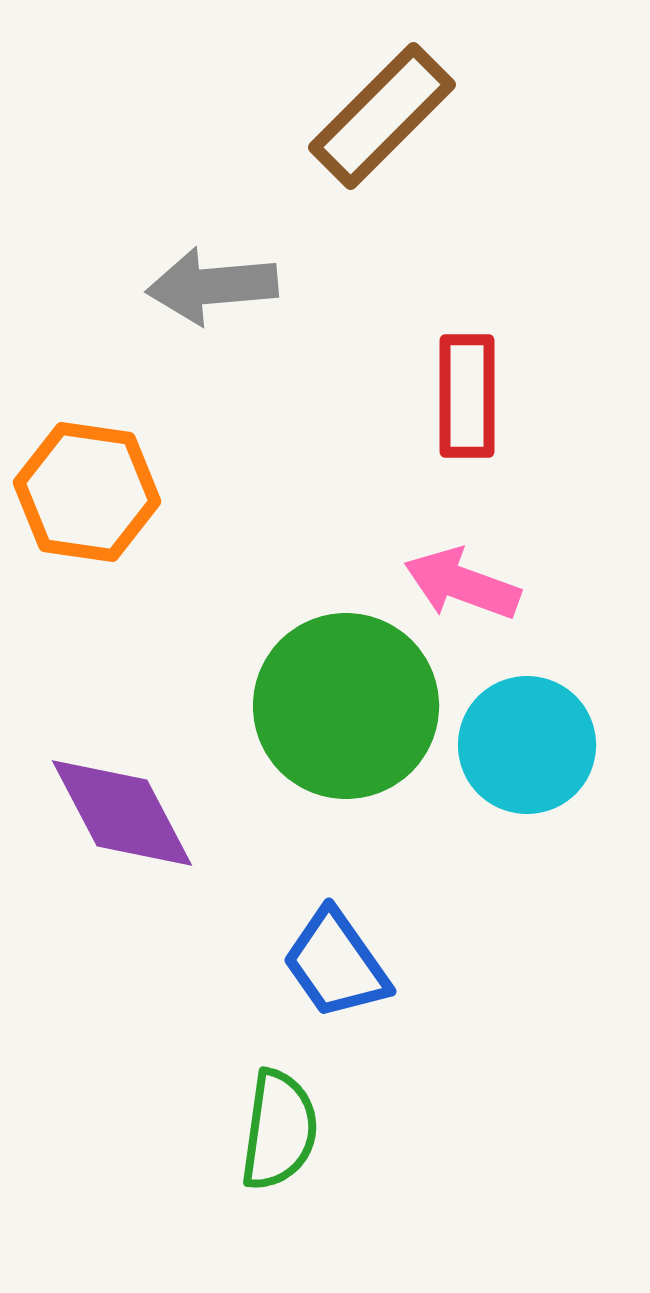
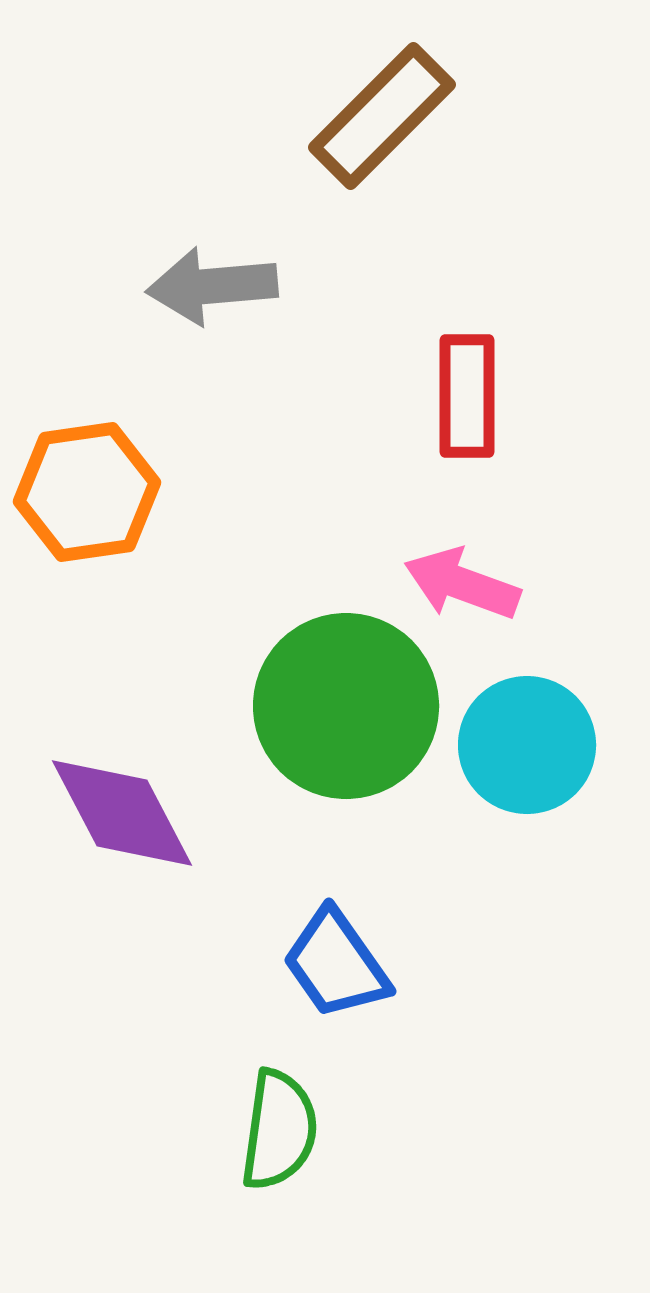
orange hexagon: rotated 16 degrees counterclockwise
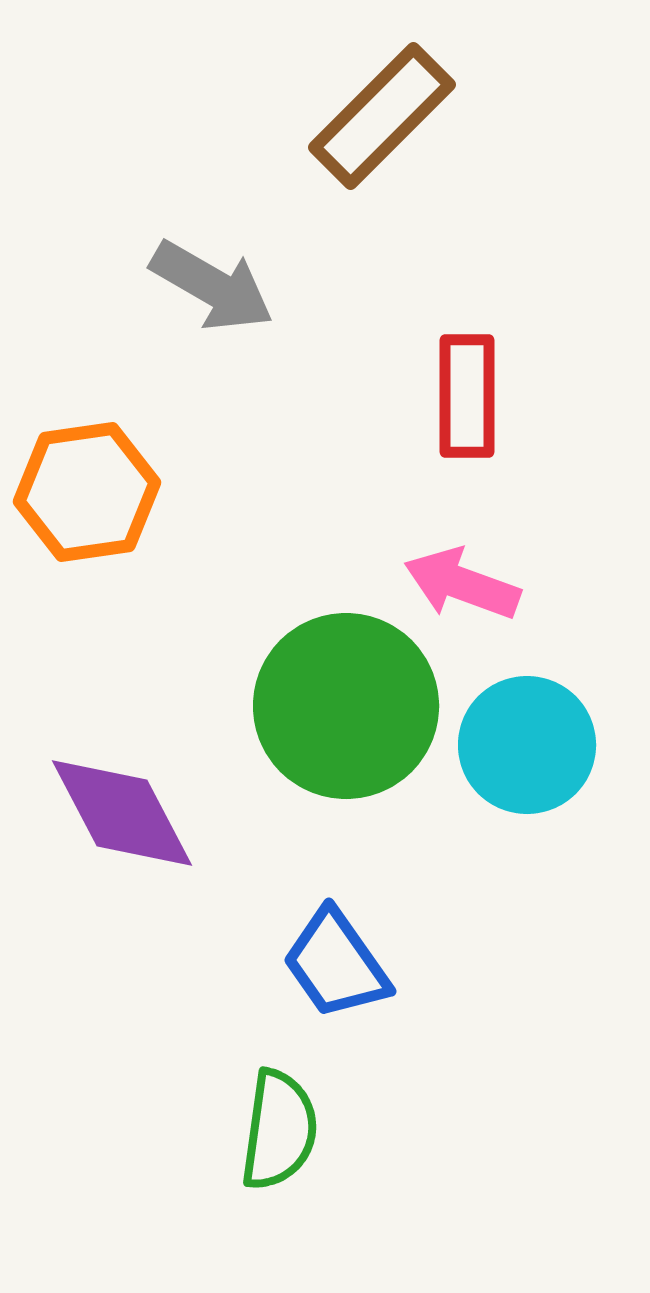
gray arrow: rotated 145 degrees counterclockwise
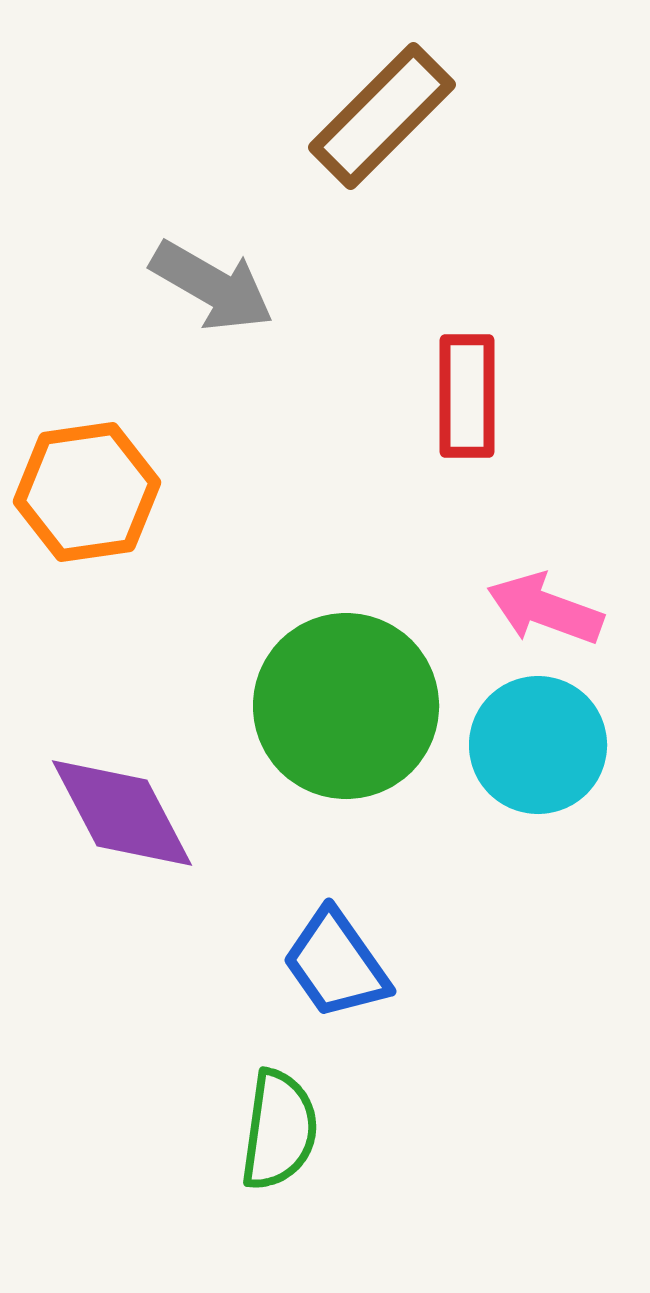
pink arrow: moved 83 px right, 25 px down
cyan circle: moved 11 px right
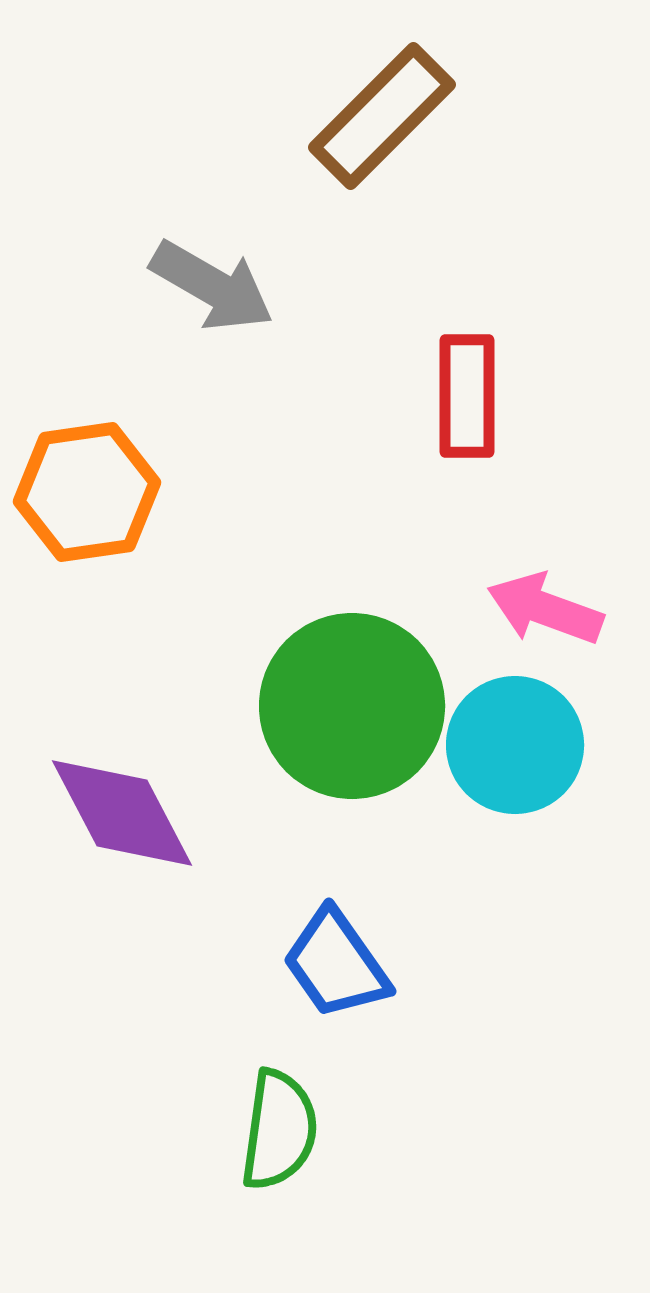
green circle: moved 6 px right
cyan circle: moved 23 px left
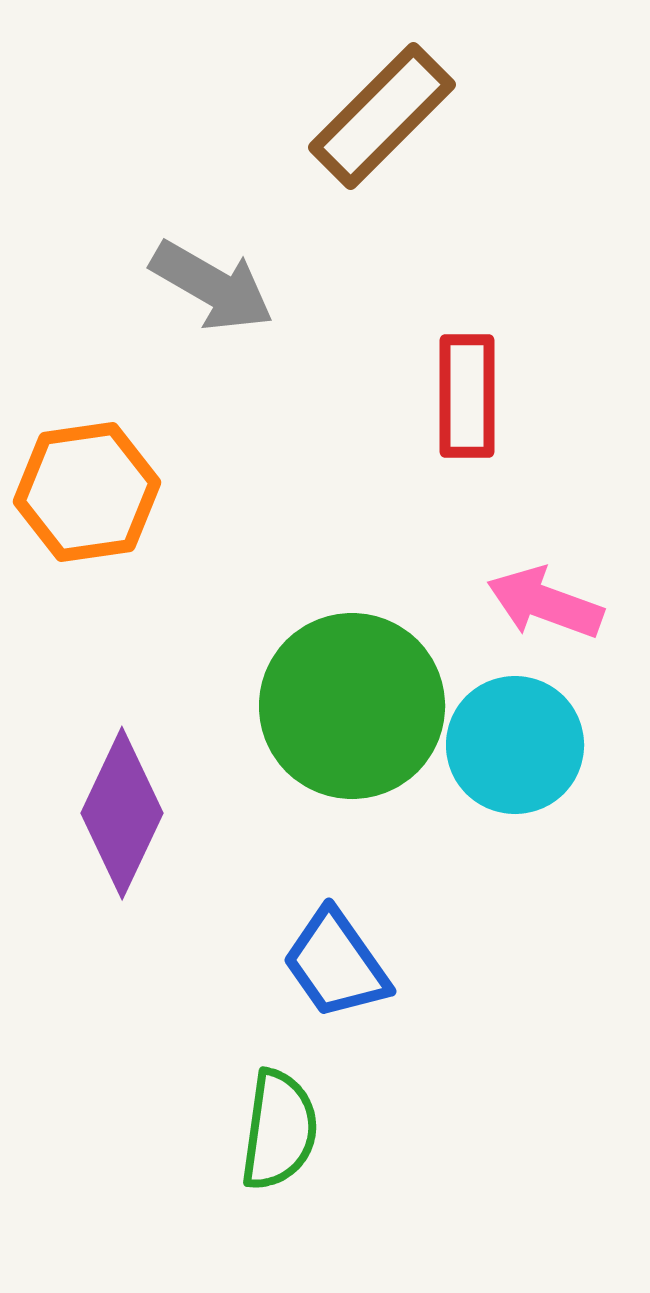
pink arrow: moved 6 px up
purple diamond: rotated 53 degrees clockwise
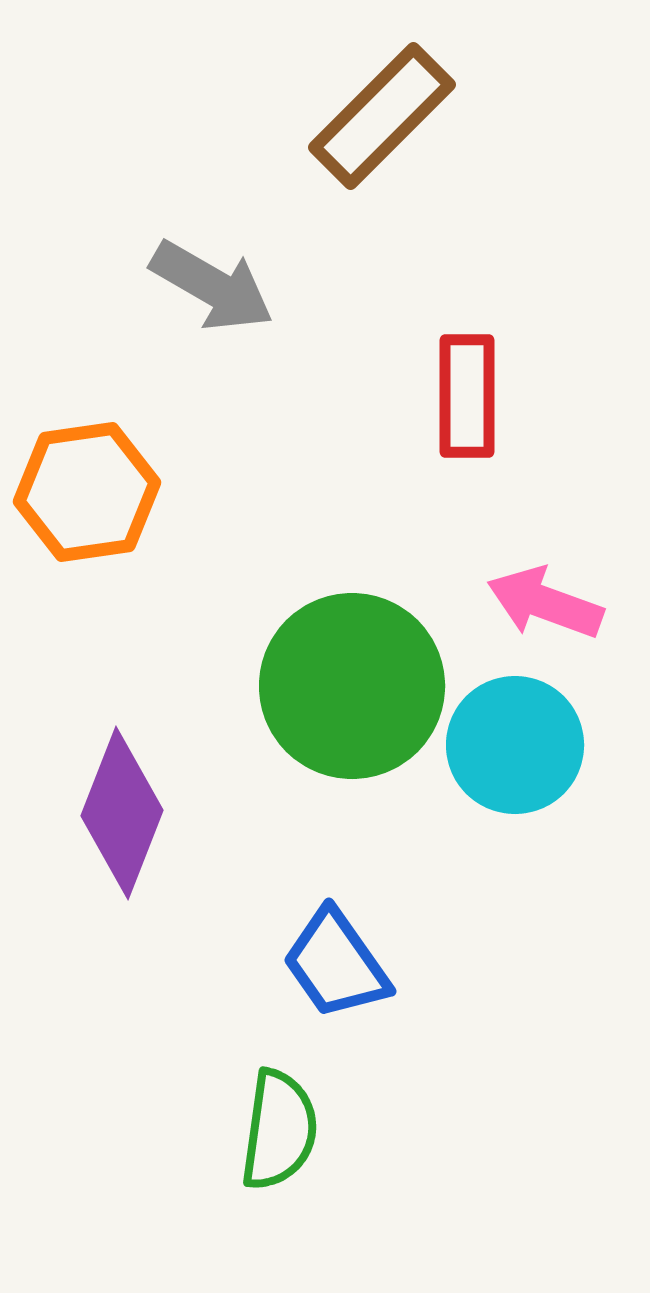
green circle: moved 20 px up
purple diamond: rotated 4 degrees counterclockwise
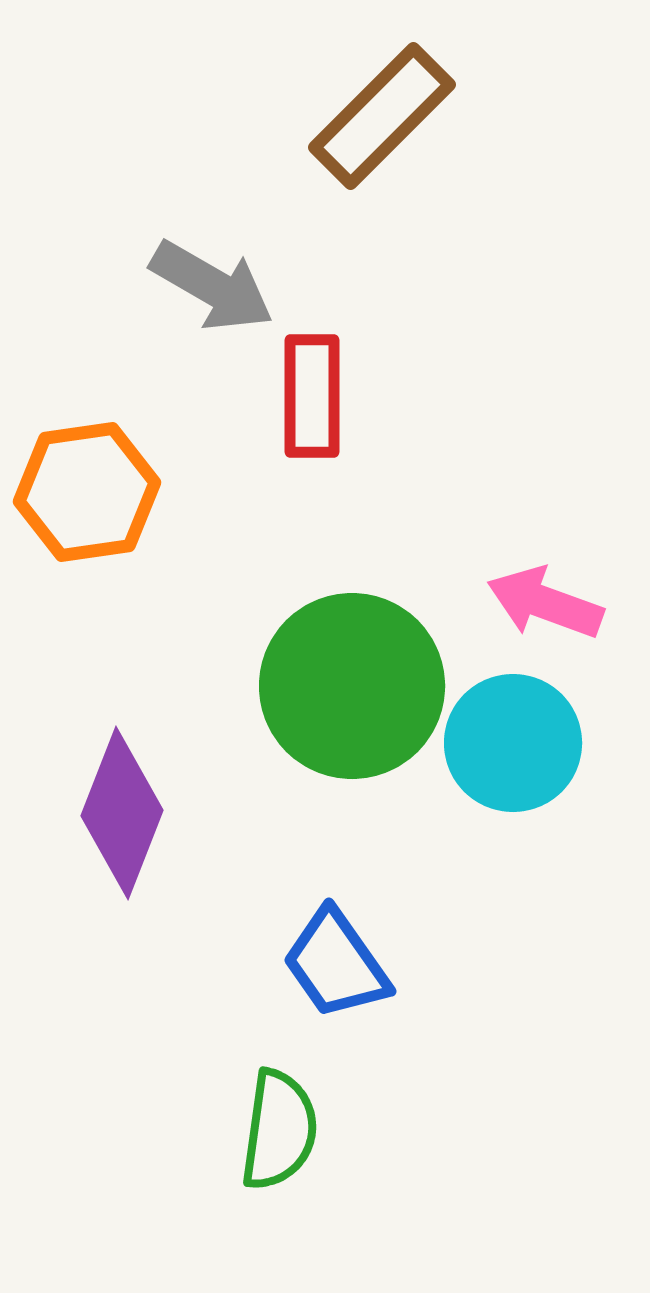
red rectangle: moved 155 px left
cyan circle: moved 2 px left, 2 px up
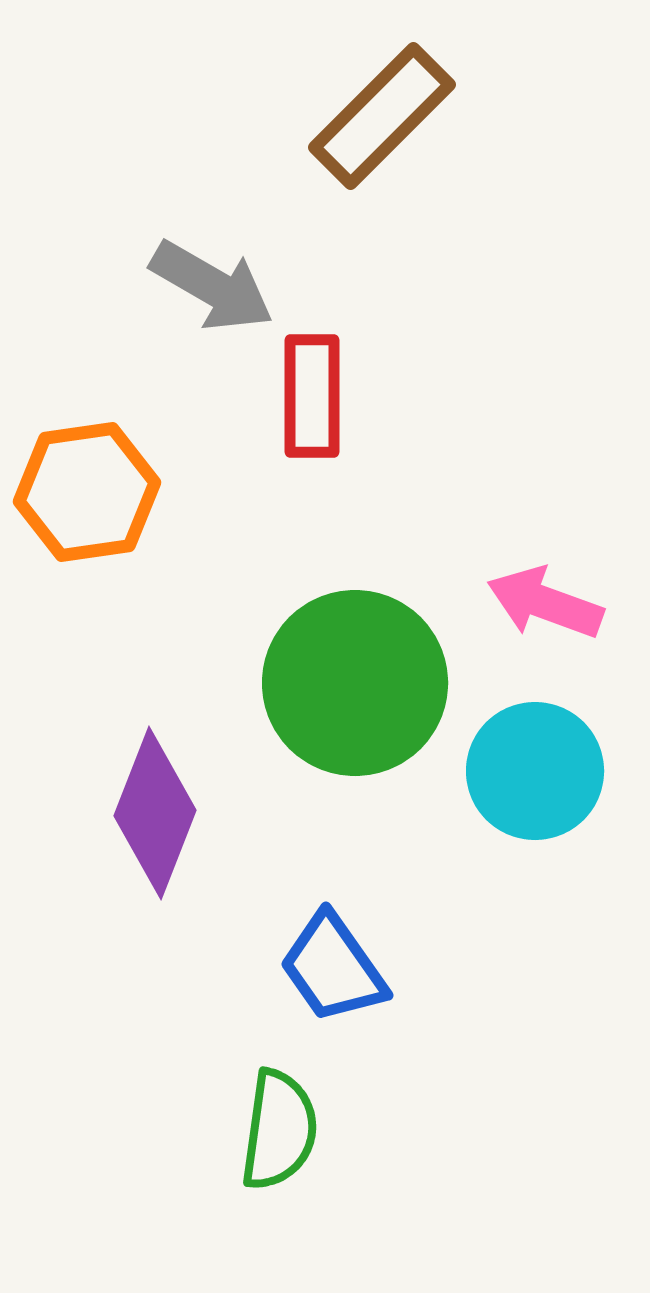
green circle: moved 3 px right, 3 px up
cyan circle: moved 22 px right, 28 px down
purple diamond: moved 33 px right
blue trapezoid: moved 3 px left, 4 px down
